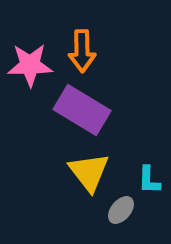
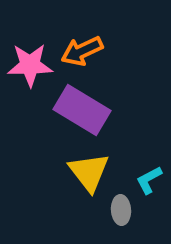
orange arrow: rotated 66 degrees clockwise
cyan L-shape: rotated 60 degrees clockwise
gray ellipse: rotated 44 degrees counterclockwise
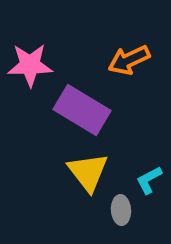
orange arrow: moved 47 px right, 9 px down
yellow triangle: moved 1 px left
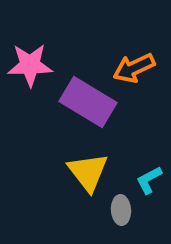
orange arrow: moved 5 px right, 8 px down
purple rectangle: moved 6 px right, 8 px up
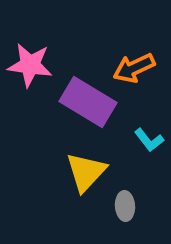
pink star: rotated 9 degrees clockwise
yellow triangle: moved 2 px left; rotated 21 degrees clockwise
cyan L-shape: moved 40 px up; rotated 100 degrees counterclockwise
gray ellipse: moved 4 px right, 4 px up
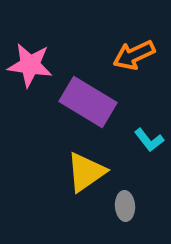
orange arrow: moved 13 px up
yellow triangle: rotated 12 degrees clockwise
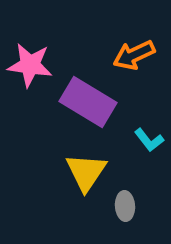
yellow triangle: rotated 21 degrees counterclockwise
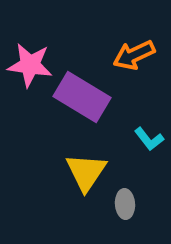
purple rectangle: moved 6 px left, 5 px up
cyan L-shape: moved 1 px up
gray ellipse: moved 2 px up
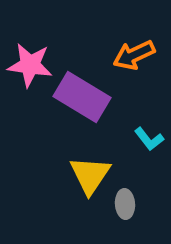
yellow triangle: moved 4 px right, 3 px down
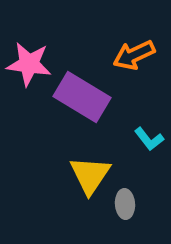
pink star: moved 1 px left, 1 px up
